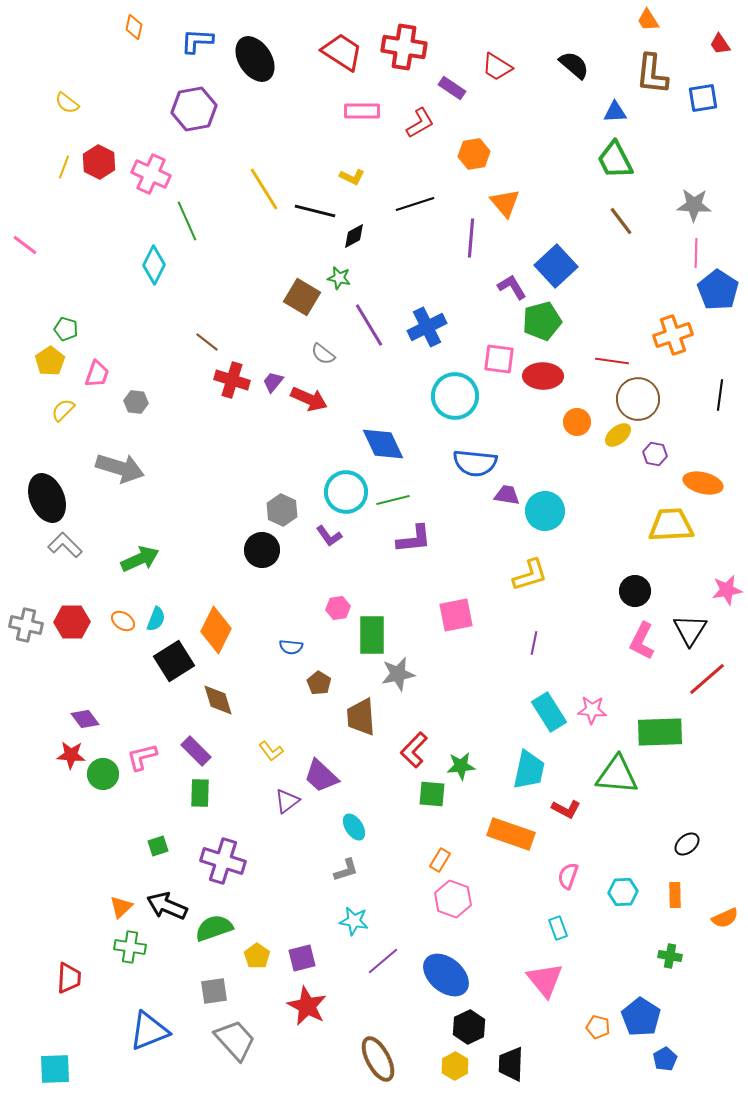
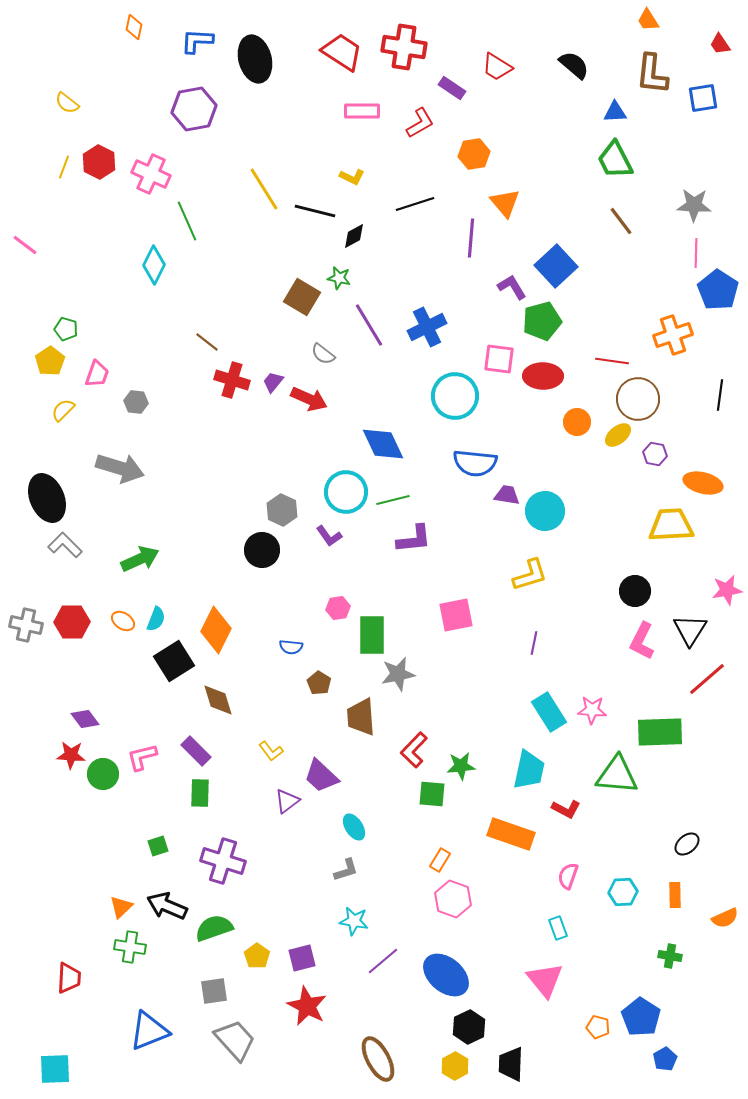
black ellipse at (255, 59): rotated 18 degrees clockwise
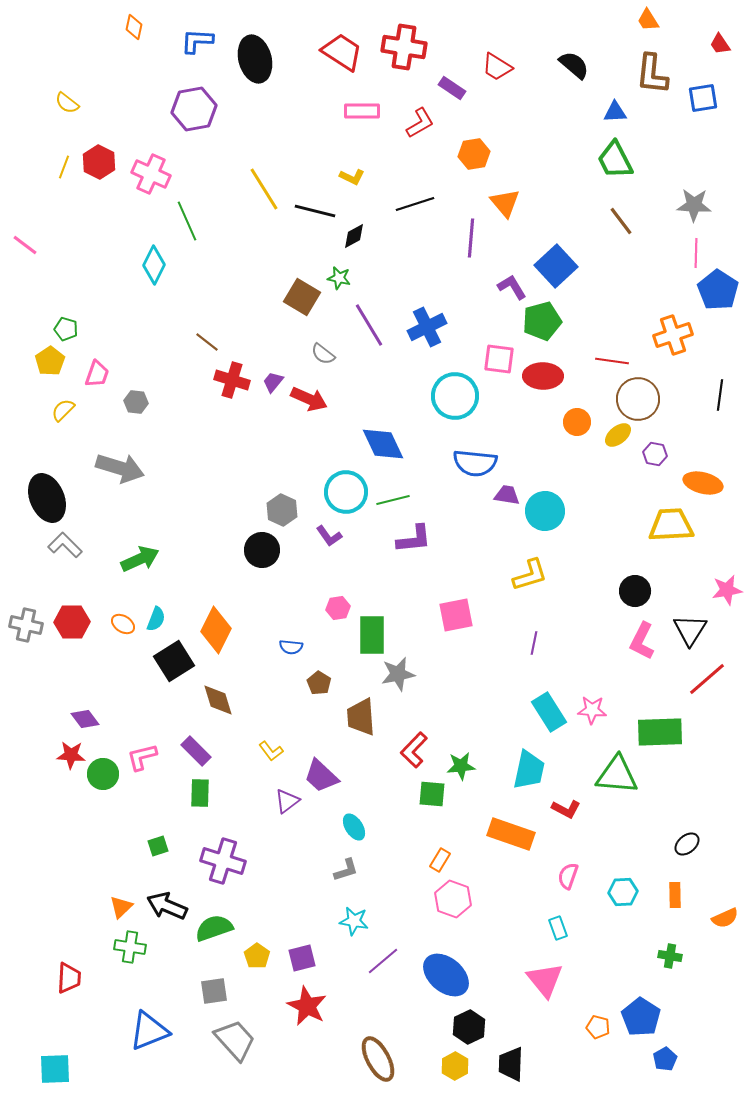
orange ellipse at (123, 621): moved 3 px down
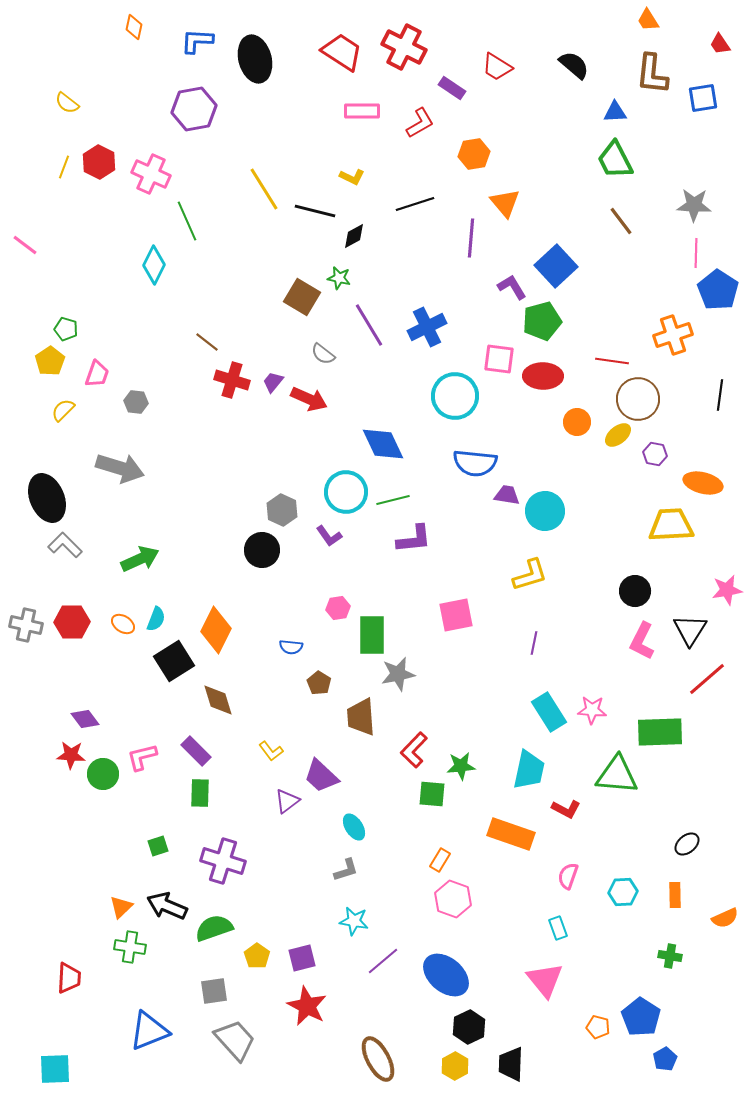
red cross at (404, 47): rotated 18 degrees clockwise
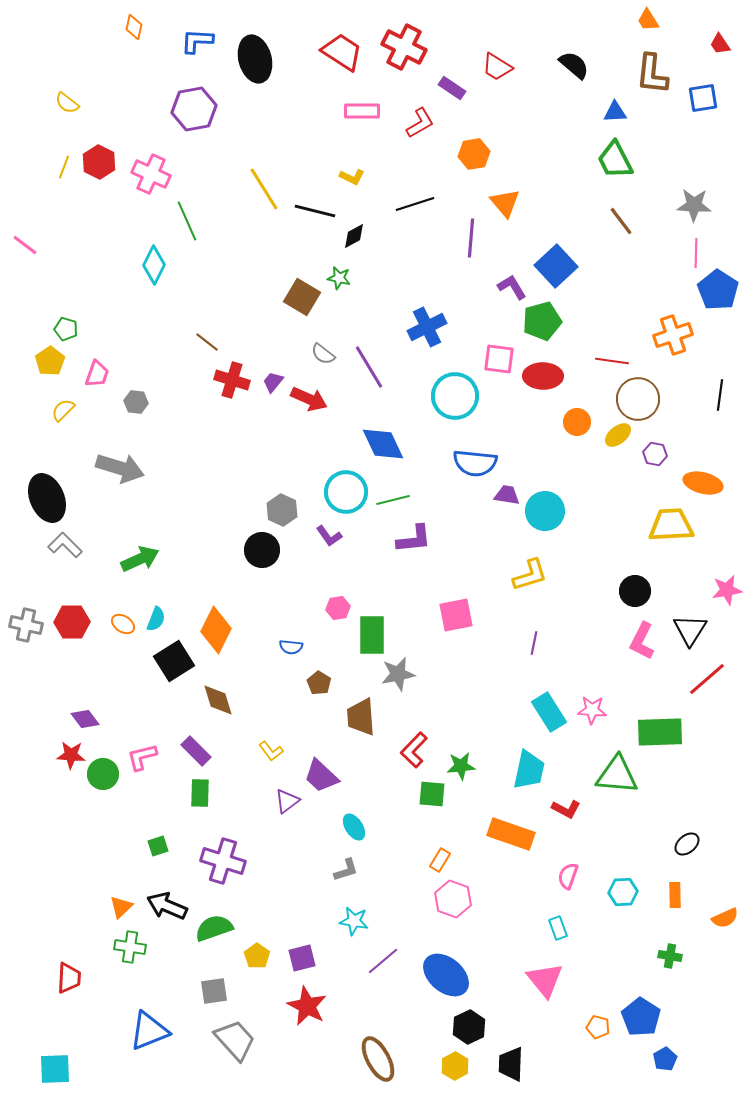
purple line at (369, 325): moved 42 px down
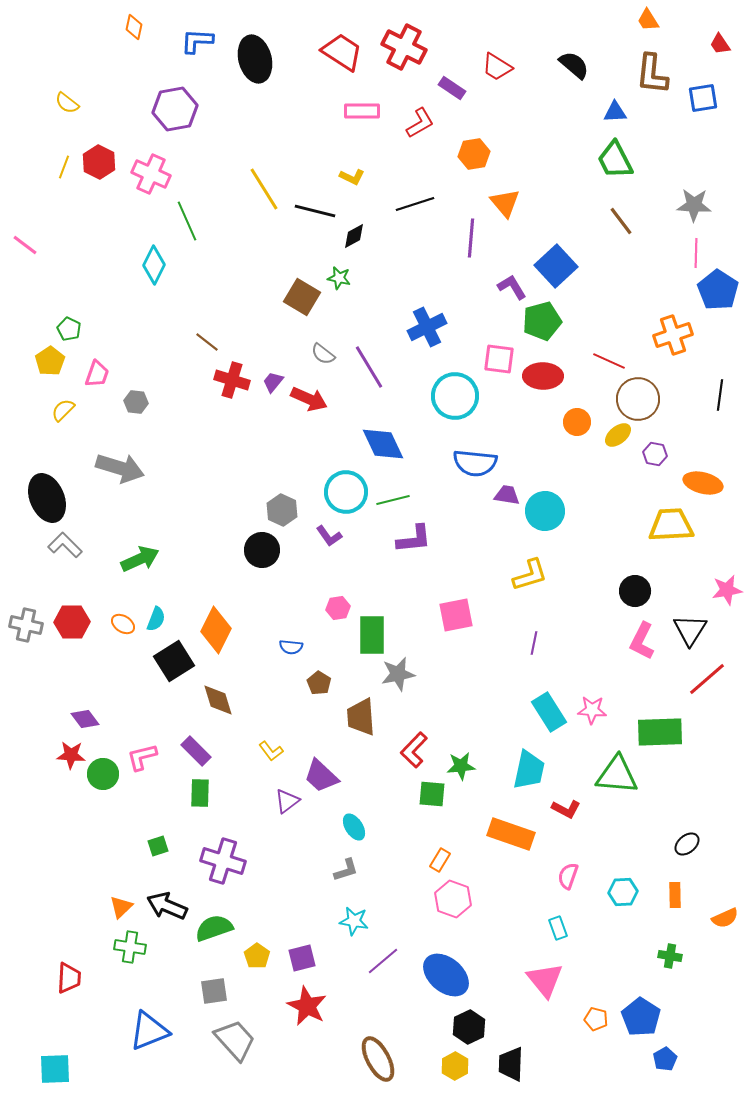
purple hexagon at (194, 109): moved 19 px left
green pentagon at (66, 329): moved 3 px right; rotated 10 degrees clockwise
red line at (612, 361): moved 3 px left; rotated 16 degrees clockwise
orange pentagon at (598, 1027): moved 2 px left, 8 px up
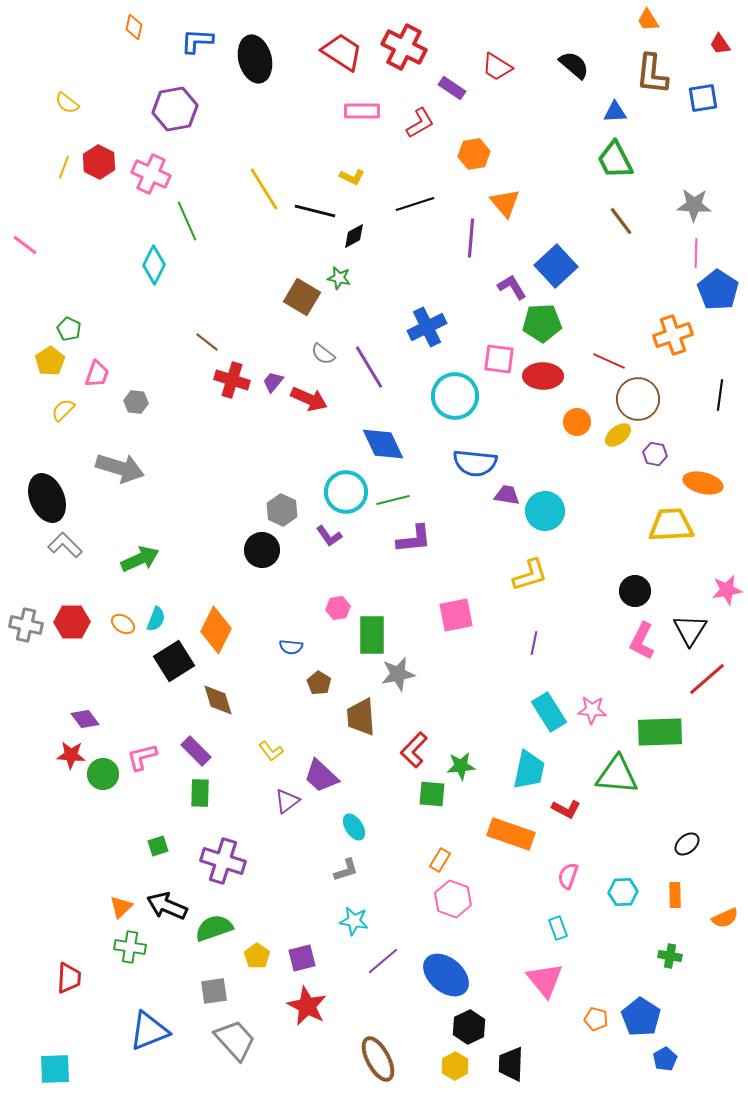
green pentagon at (542, 321): moved 2 px down; rotated 12 degrees clockwise
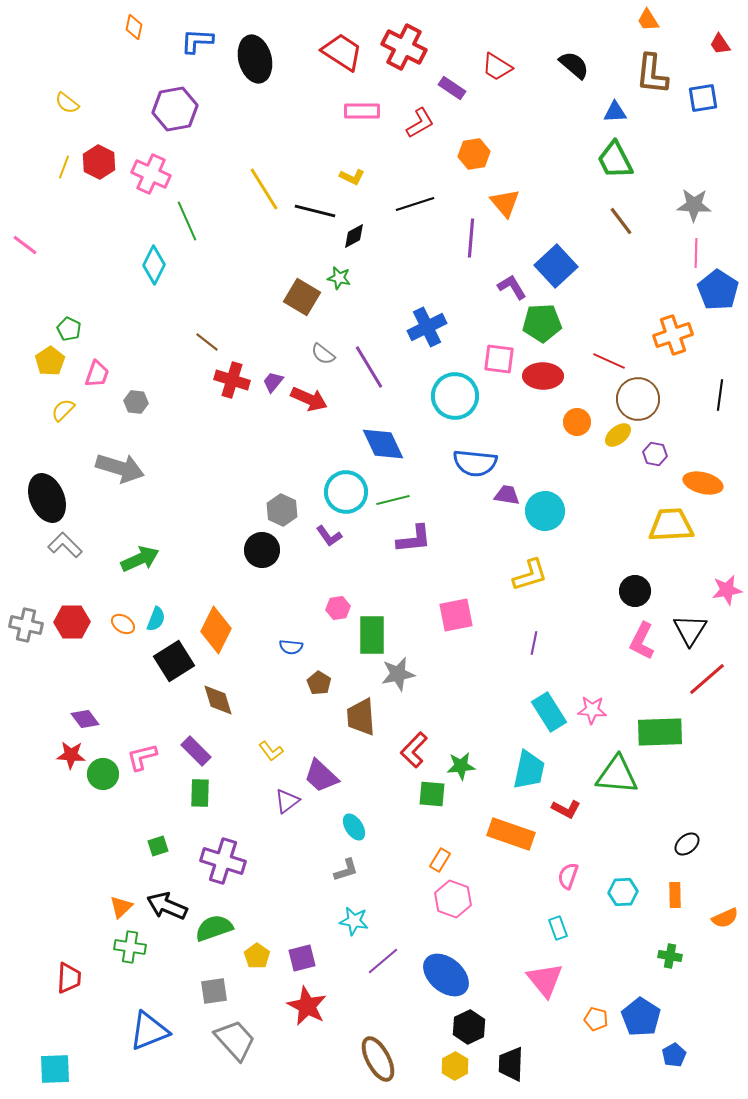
blue pentagon at (665, 1059): moved 9 px right, 4 px up
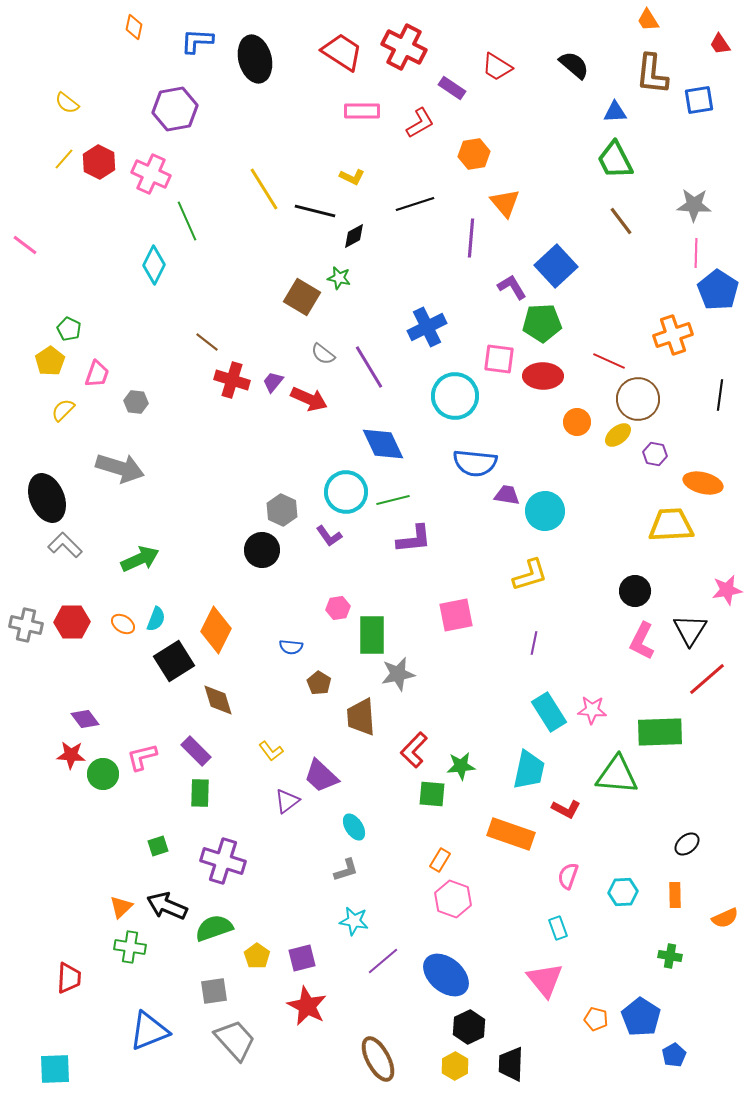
blue square at (703, 98): moved 4 px left, 2 px down
yellow line at (64, 167): moved 8 px up; rotated 20 degrees clockwise
